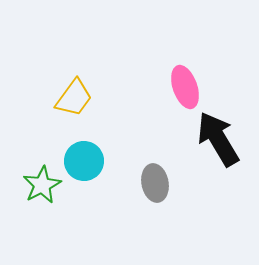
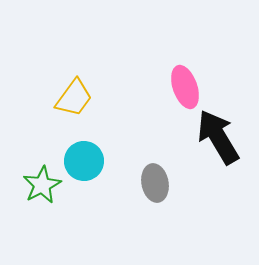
black arrow: moved 2 px up
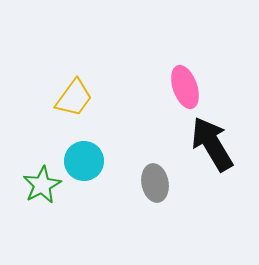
black arrow: moved 6 px left, 7 px down
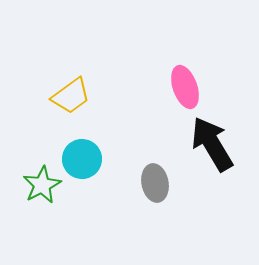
yellow trapezoid: moved 3 px left, 2 px up; rotated 18 degrees clockwise
cyan circle: moved 2 px left, 2 px up
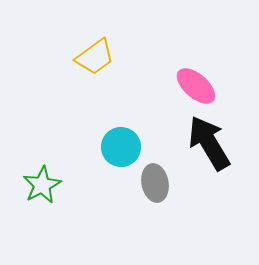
pink ellipse: moved 11 px right, 1 px up; rotated 30 degrees counterclockwise
yellow trapezoid: moved 24 px right, 39 px up
black arrow: moved 3 px left, 1 px up
cyan circle: moved 39 px right, 12 px up
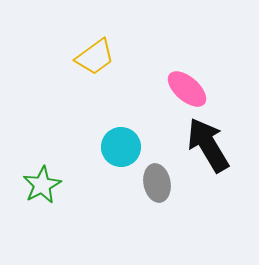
pink ellipse: moved 9 px left, 3 px down
black arrow: moved 1 px left, 2 px down
gray ellipse: moved 2 px right
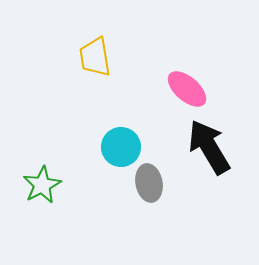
yellow trapezoid: rotated 117 degrees clockwise
black arrow: moved 1 px right, 2 px down
gray ellipse: moved 8 px left
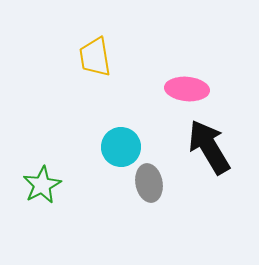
pink ellipse: rotated 36 degrees counterclockwise
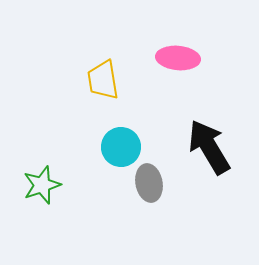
yellow trapezoid: moved 8 px right, 23 px down
pink ellipse: moved 9 px left, 31 px up
green star: rotated 9 degrees clockwise
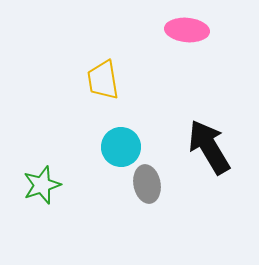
pink ellipse: moved 9 px right, 28 px up
gray ellipse: moved 2 px left, 1 px down
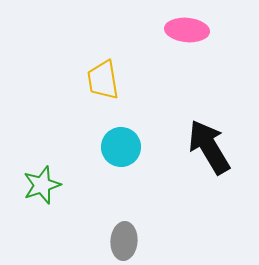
gray ellipse: moved 23 px left, 57 px down; rotated 15 degrees clockwise
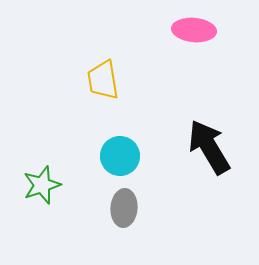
pink ellipse: moved 7 px right
cyan circle: moved 1 px left, 9 px down
gray ellipse: moved 33 px up
